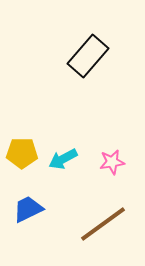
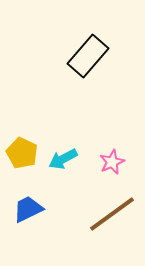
yellow pentagon: rotated 24 degrees clockwise
pink star: rotated 15 degrees counterclockwise
brown line: moved 9 px right, 10 px up
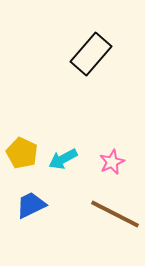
black rectangle: moved 3 px right, 2 px up
blue trapezoid: moved 3 px right, 4 px up
brown line: moved 3 px right; rotated 63 degrees clockwise
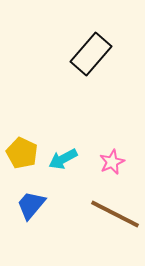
blue trapezoid: rotated 24 degrees counterclockwise
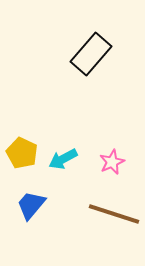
brown line: moved 1 px left; rotated 9 degrees counterclockwise
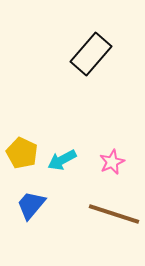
cyan arrow: moved 1 px left, 1 px down
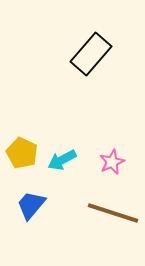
brown line: moved 1 px left, 1 px up
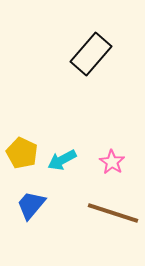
pink star: rotated 15 degrees counterclockwise
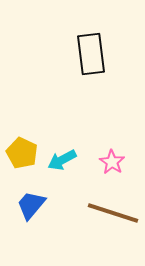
black rectangle: rotated 48 degrees counterclockwise
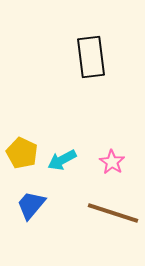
black rectangle: moved 3 px down
